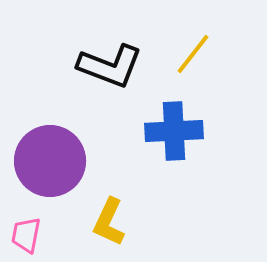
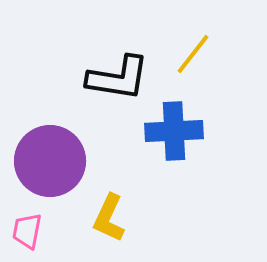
black L-shape: moved 8 px right, 12 px down; rotated 12 degrees counterclockwise
yellow L-shape: moved 4 px up
pink trapezoid: moved 1 px right, 4 px up
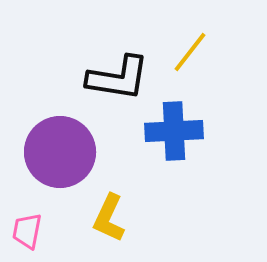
yellow line: moved 3 px left, 2 px up
purple circle: moved 10 px right, 9 px up
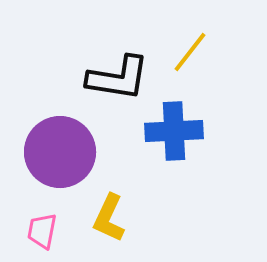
pink trapezoid: moved 15 px right
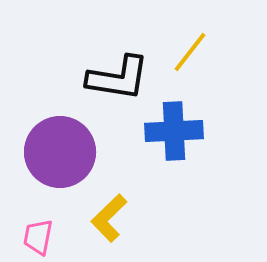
yellow L-shape: rotated 21 degrees clockwise
pink trapezoid: moved 4 px left, 6 px down
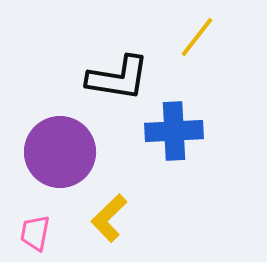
yellow line: moved 7 px right, 15 px up
pink trapezoid: moved 3 px left, 4 px up
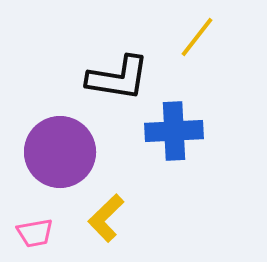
yellow L-shape: moved 3 px left
pink trapezoid: rotated 111 degrees counterclockwise
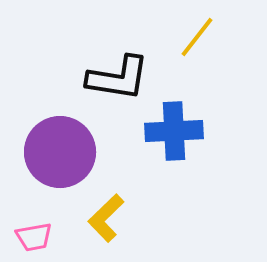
pink trapezoid: moved 1 px left, 4 px down
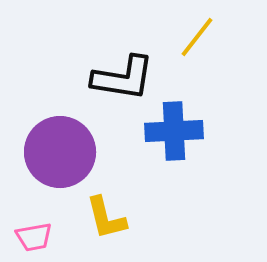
black L-shape: moved 5 px right
yellow L-shape: rotated 60 degrees counterclockwise
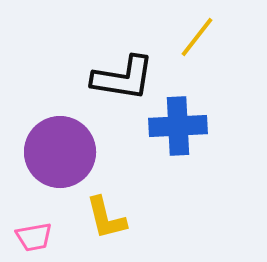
blue cross: moved 4 px right, 5 px up
